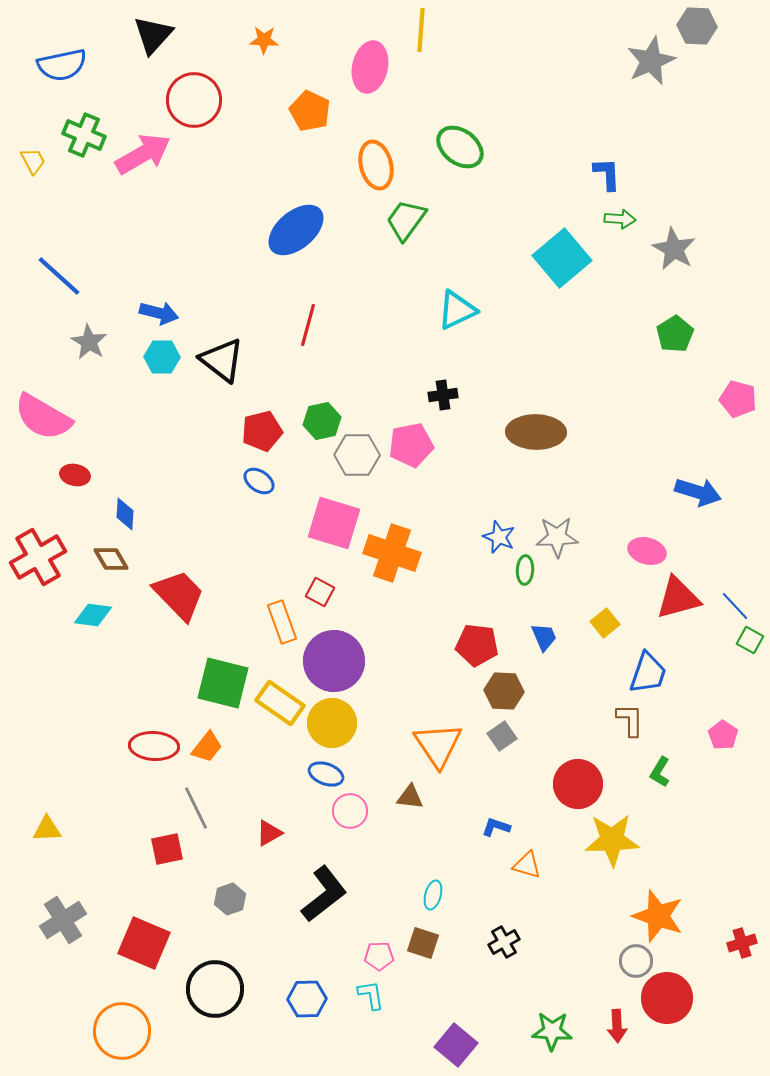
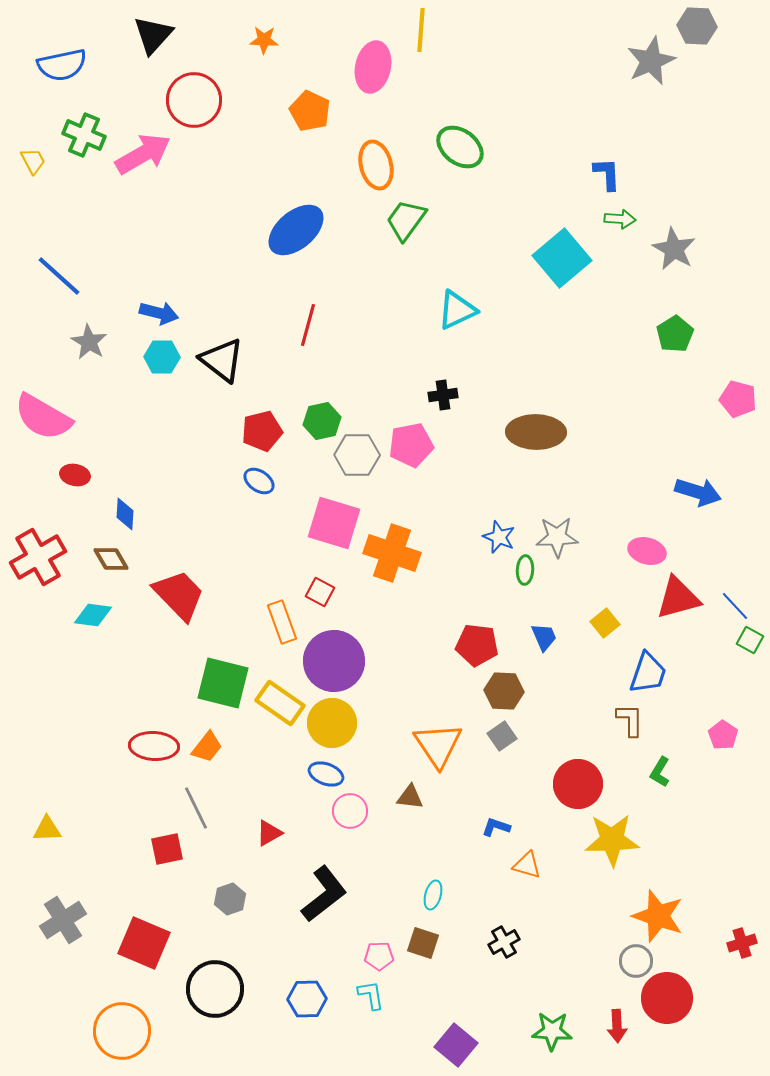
pink ellipse at (370, 67): moved 3 px right
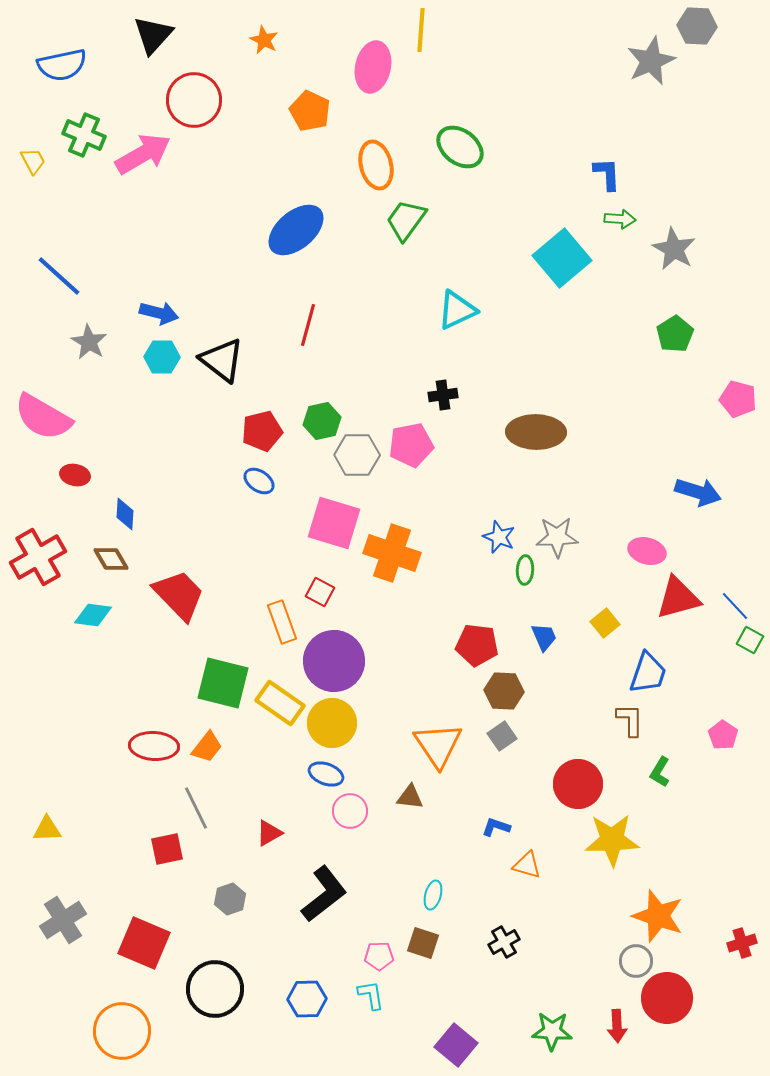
orange star at (264, 40): rotated 24 degrees clockwise
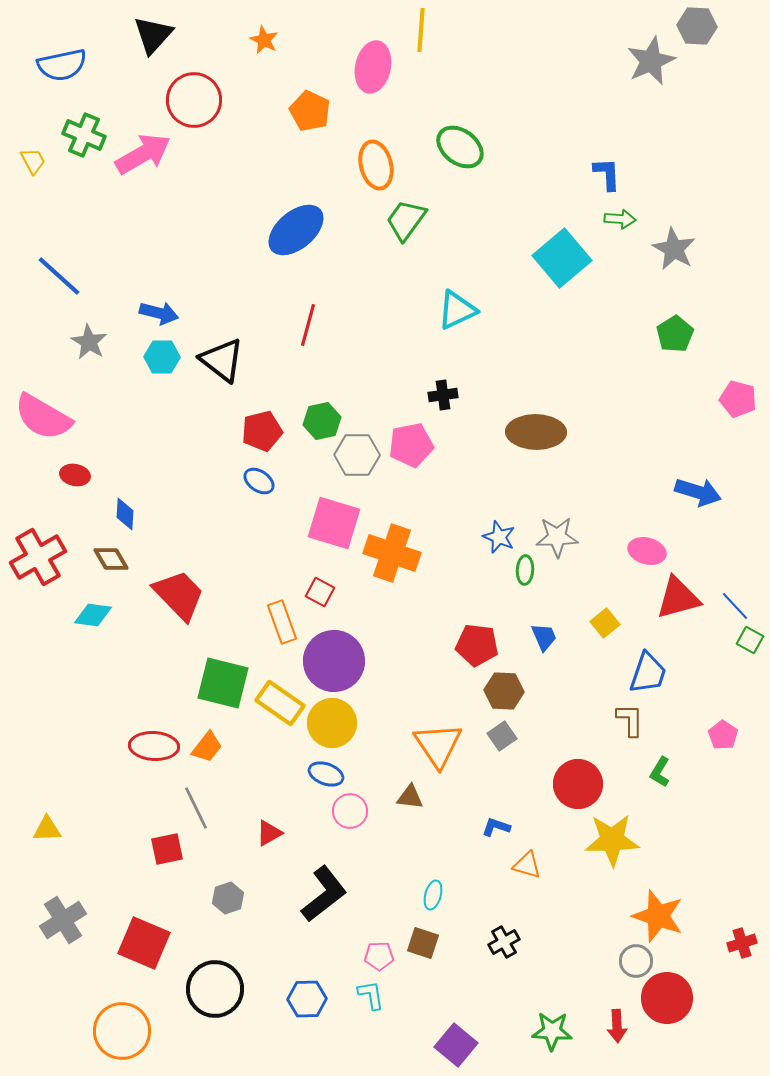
gray hexagon at (230, 899): moved 2 px left, 1 px up
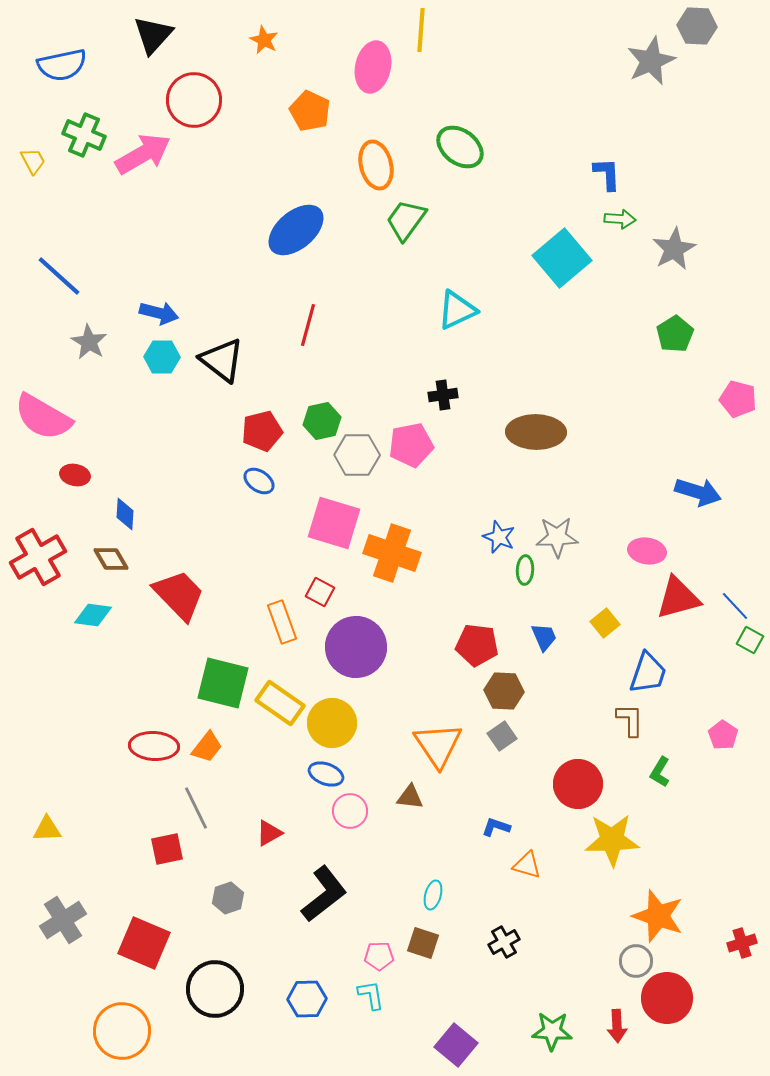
gray star at (674, 249): rotated 15 degrees clockwise
pink ellipse at (647, 551): rotated 6 degrees counterclockwise
purple circle at (334, 661): moved 22 px right, 14 px up
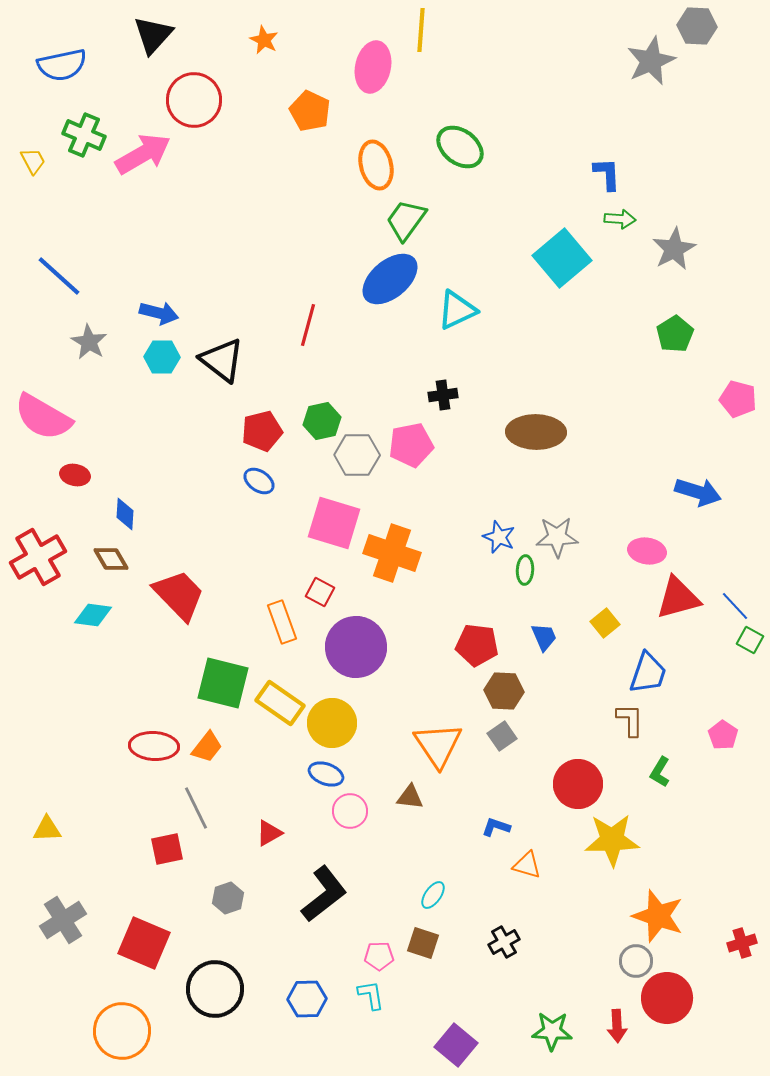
blue ellipse at (296, 230): moved 94 px right, 49 px down
cyan ellipse at (433, 895): rotated 20 degrees clockwise
